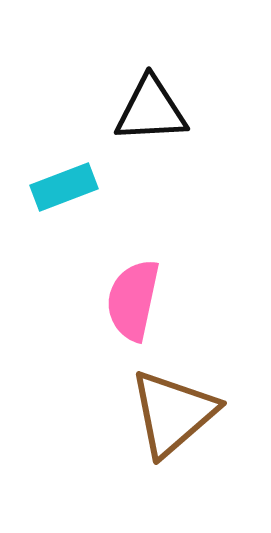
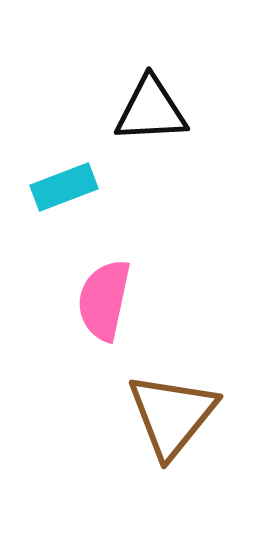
pink semicircle: moved 29 px left
brown triangle: moved 1 px left, 2 px down; rotated 10 degrees counterclockwise
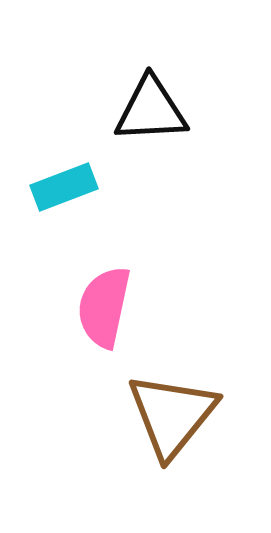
pink semicircle: moved 7 px down
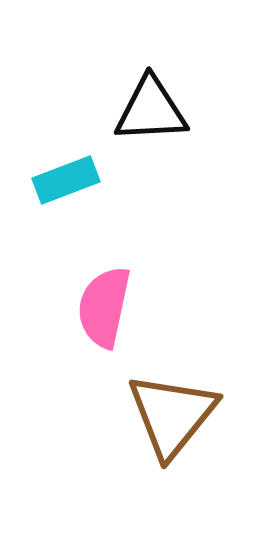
cyan rectangle: moved 2 px right, 7 px up
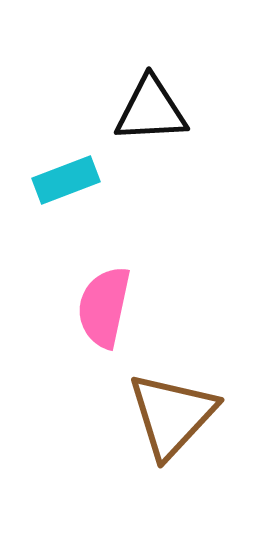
brown triangle: rotated 4 degrees clockwise
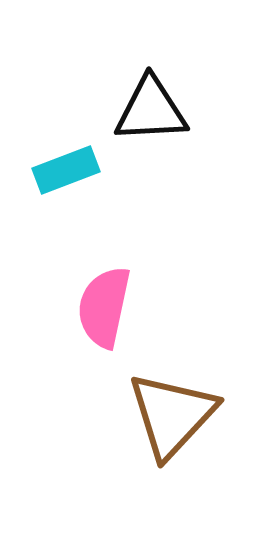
cyan rectangle: moved 10 px up
